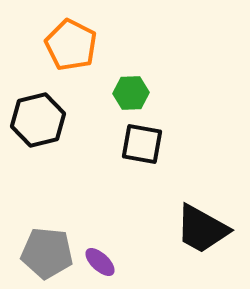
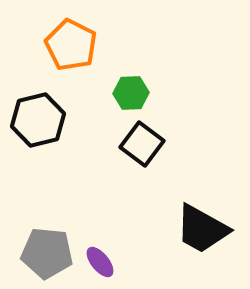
black square: rotated 27 degrees clockwise
purple ellipse: rotated 8 degrees clockwise
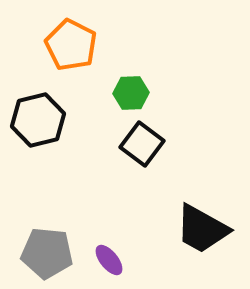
purple ellipse: moved 9 px right, 2 px up
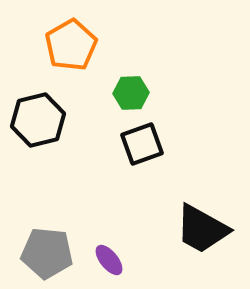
orange pentagon: rotated 15 degrees clockwise
black square: rotated 33 degrees clockwise
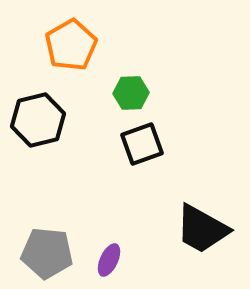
purple ellipse: rotated 64 degrees clockwise
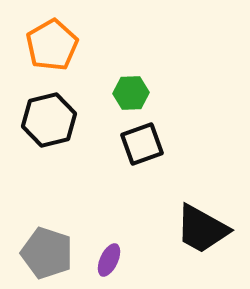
orange pentagon: moved 19 px left
black hexagon: moved 11 px right
gray pentagon: rotated 12 degrees clockwise
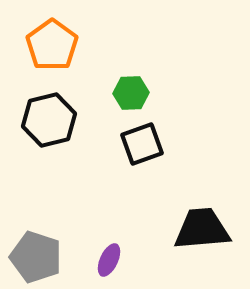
orange pentagon: rotated 6 degrees counterclockwise
black trapezoid: rotated 146 degrees clockwise
gray pentagon: moved 11 px left, 4 px down
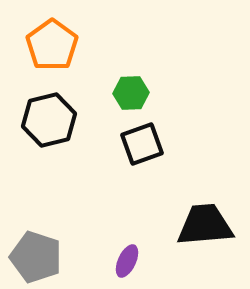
black trapezoid: moved 3 px right, 4 px up
purple ellipse: moved 18 px right, 1 px down
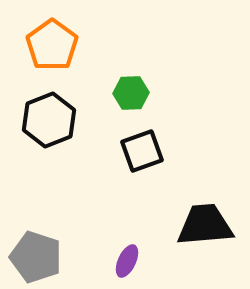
black hexagon: rotated 8 degrees counterclockwise
black square: moved 7 px down
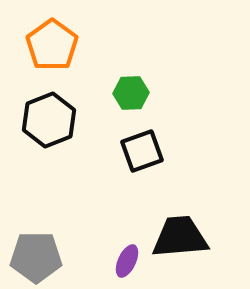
black trapezoid: moved 25 px left, 12 px down
gray pentagon: rotated 18 degrees counterclockwise
